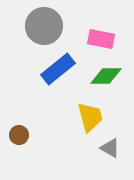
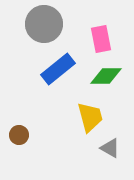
gray circle: moved 2 px up
pink rectangle: rotated 68 degrees clockwise
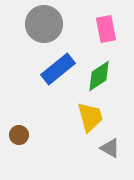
pink rectangle: moved 5 px right, 10 px up
green diamond: moved 7 px left; rotated 32 degrees counterclockwise
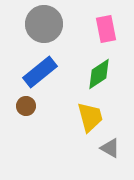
blue rectangle: moved 18 px left, 3 px down
green diamond: moved 2 px up
brown circle: moved 7 px right, 29 px up
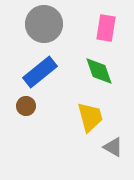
pink rectangle: moved 1 px up; rotated 20 degrees clockwise
green diamond: moved 3 px up; rotated 76 degrees counterclockwise
gray triangle: moved 3 px right, 1 px up
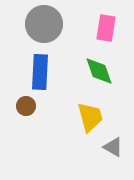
blue rectangle: rotated 48 degrees counterclockwise
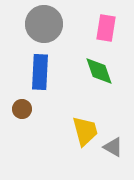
brown circle: moved 4 px left, 3 px down
yellow trapezoid: moved 5 px left, 14 px down
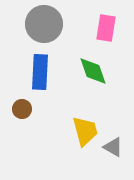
green diamond: moved 6 px left
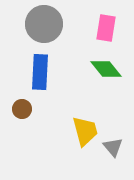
green diamond: moved 13 px right, 2 px up; rotated 20 degrees counterclockwise
gray triangle: rotated 20 degrees clockwise
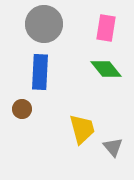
yellow trapezoid: moved 3 px left, 2 px up
